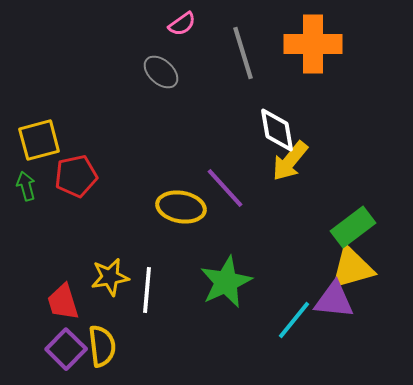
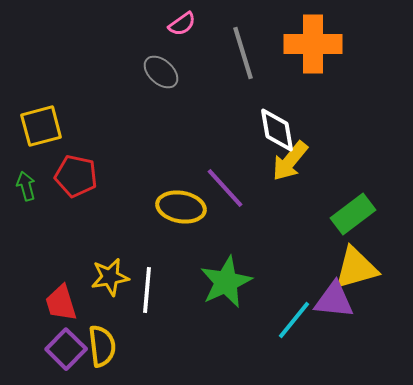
yellow square: moved 2 px right, 14 px up
red pentagon: rotated 24 degrees clockwise
green rectangle: moved 13 px up
yellow triangle: moved 4 px right
red trapezoid: moved 2 px left, 1 px down
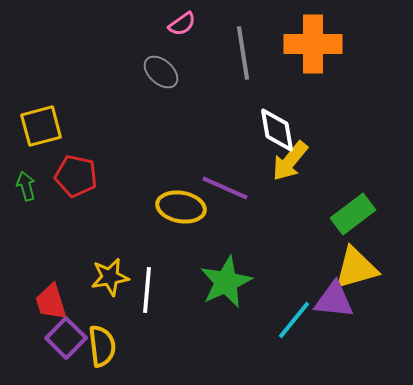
gray line: rotated 8 degrees clockwise
purple line: rotated 24 degrees counterclockwise
red trapezoid: moved 10 px left, 1 px up
purple square: moved 11 px up
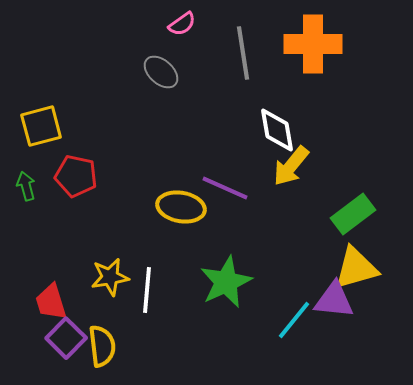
yellow arrow: moved 1 px right, 5 px down
